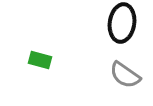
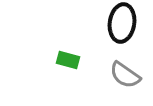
green rectangle: moved 28 px right
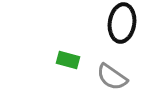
gray semicircle: moved 13 px left, 2 px down
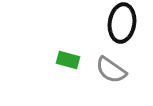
gray semicircle: moved 1 px left, 7 px up
